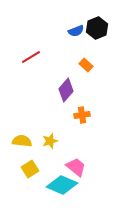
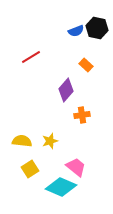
black hexagon: rotated 25 degrees counterclockwise
cyan diamond: moved 1 px left, 2 px down
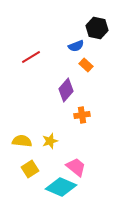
blue semicircle: moved 15 px down
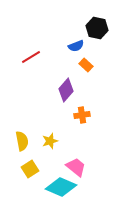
yellow semicircle: rotated 72 degrees clockwise
